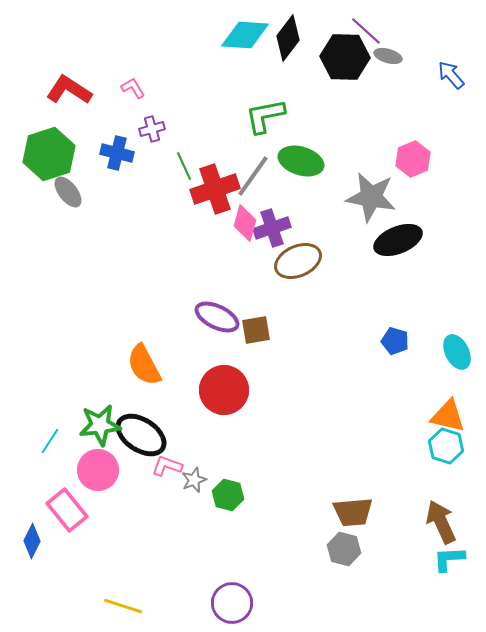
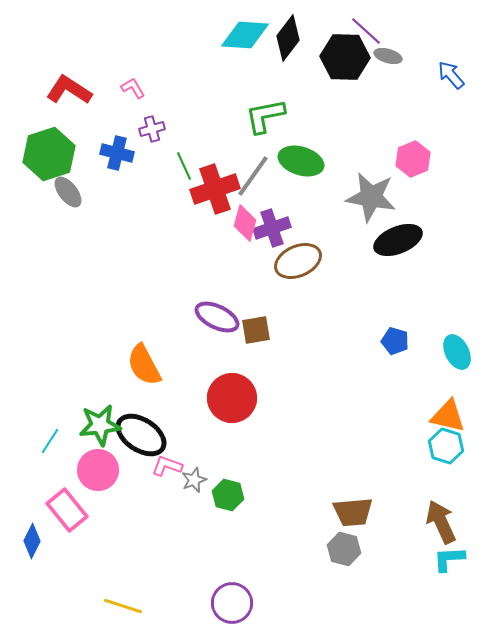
red circle at (224, 390): moved 8 px right, 8 px down
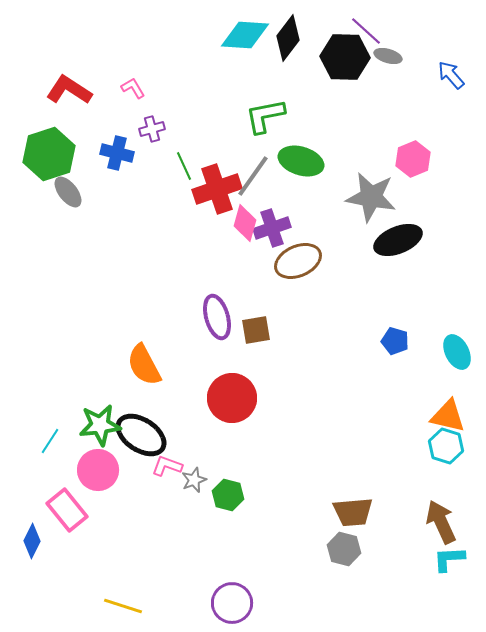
red cross at (215, 189): moved 2 px right
purple ellipse at (217, 317): rotated 48 degrees clockwise
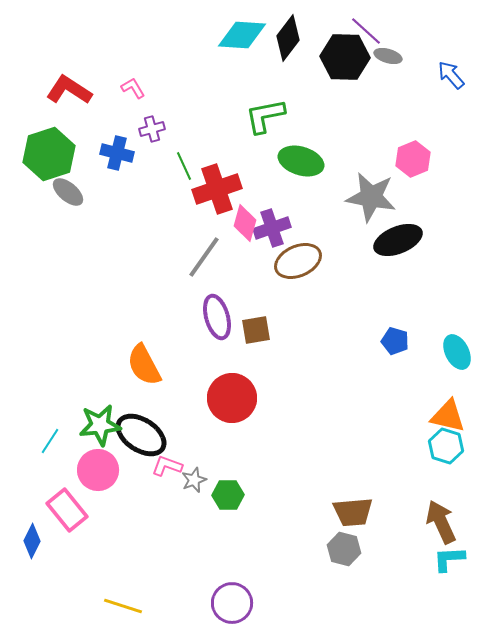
cyan diamond at (245, 35): moved 3 px left
gray line at (253, 176): moved 49 px left, 81 px down
gray ellipse at (68, 192): rotated 12 degrees counterclockwise
green hexagon at (228, 495): rotated 16 degrees counterclockwise
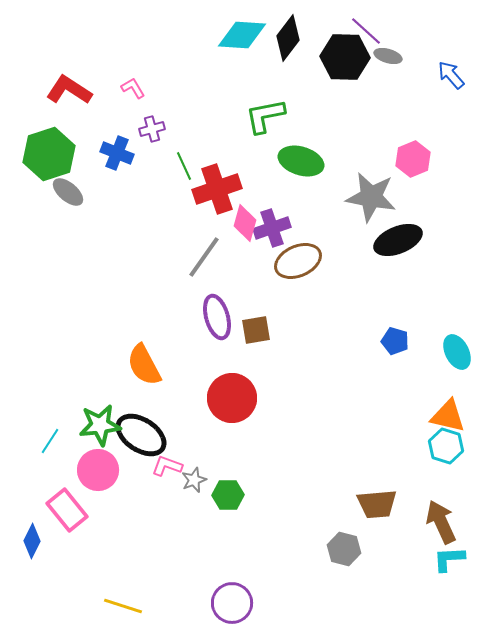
blue cross at (117, 153): rotated 8 degrees clockwise
brown trapezoid at (353, 512): moved 24 px right, 8 px up
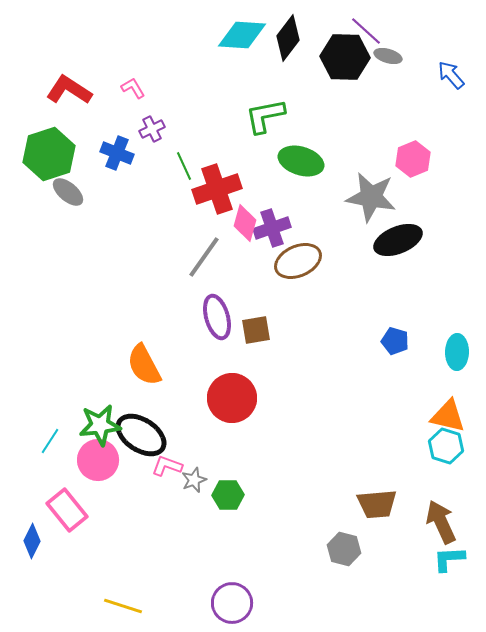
purple cross at (152, 129): rotated 10 degrees counterclockwise
cyan ellipse at (457, 352): rotated 28 degrees clockwise
pink circle at (98, 470): moved 10 px up
